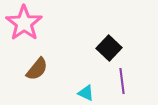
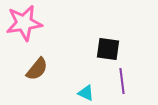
pink star: rotated 27 degrees clockwise
black square: moved 1 px left, 1 px down; rotated 35 degrees counterclockwise
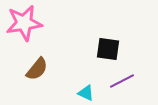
purple line: rotated 70 degrees clockwise
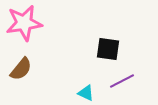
brown semicircle: moved 16 px left
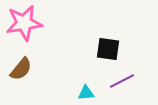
cyan triangle: rotated 30 degrees counterclockwise
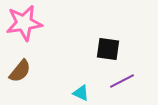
brown semicircle: moved 1 px left, 2 px down
cyan triangle: moved 5 px left; rotated 30 degrees clockwise
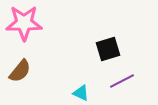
pink star: rotated 9 degrees clockwise
black square: rotated 25 degrees counterclockwise
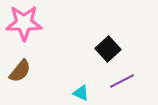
black square: rotated 25 degrees counterclockwise
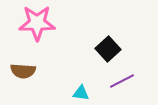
pink star: moved 13 px right
brown semicircle: moved 3 px right; rotated 55 degrees clockwise
cyan triangle: rotated 18 degrees counterclockwise
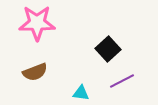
brown semicircle: moved 12 px right, 1 px down; rotated 25 degrees counterclockwise
